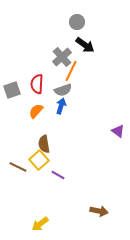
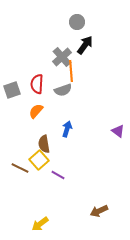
black arrow: rotated 90 degrees counterclockwise
orange line: rotated 30 degrees counterclockwise
blue arrow: moved 6 px right, 23 px down
brown line: moved 2 px right, 1 px down
brown arrow: rotated 144 degrees clockwise
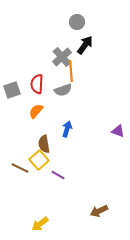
purple triangle: rotated 16 degrees counterclockwise
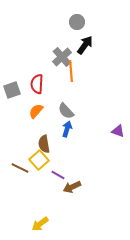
gray semicircle: moved 3 px right, 21 px down; rotated 66 degrees clockwise
brown arrow: moved 27 px left, 24 px up
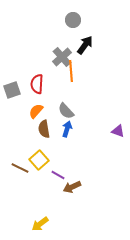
gray circle: moved 4 px left, 2 px up
brown semicircle: moved 15 px up
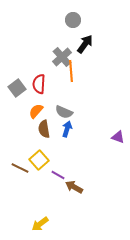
black arrow: moved 1 px up
red semicircle: moved 2 px right
gray square: moved 5 px right, 2 px up; rotated 18 degrees counterclockwise
gray semicircle: moved 2 px left, 1 px down; rotated 24 degrees counterclockwise
purple triangle: moved 6 px down
brown arrow: moved 2 px right; rotated 54 degrees clockwise
